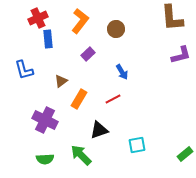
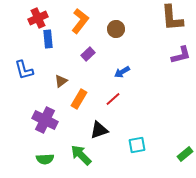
blue arrow: rotated 91 degrees clockwise
red line: rotated 14 degrees counterclockwise
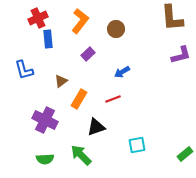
red line: rotated 21 degrees clockwise
black triangle: moved 3 px left, 3 px up
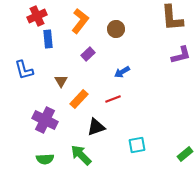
red cross: moved 1 px left, 2 px up
brown triangle: rotated 24 degrees counterclockwise
orange rectangle: rotated 12 degrees clockwise
